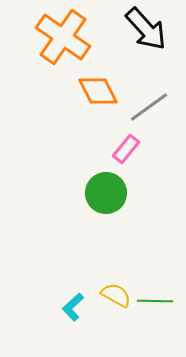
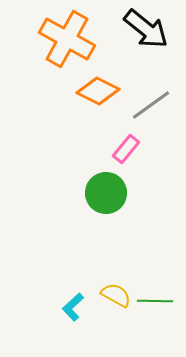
black arrow: rotated 9 degrees counterclockwise
orange cross: moved 4 px right, 2 px down; rotated 6 degrees counterclockwise
orange diamond: rotated 36 degrees counterclockwise
gray line: moved 2 px right, 2 px up
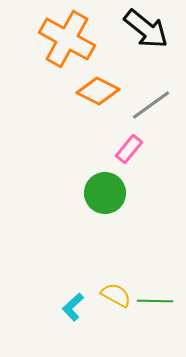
pink rectangle: moved 3 px right
green circle: moved 1 px left
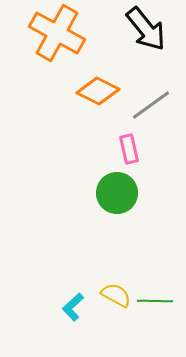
black arrow: rotated 12 degrees clockwise
orange cross: moved 10 px left, 6 px up
pink rectangle: rotated 52 degrees counterclockwise
green circle: moved 12 px right
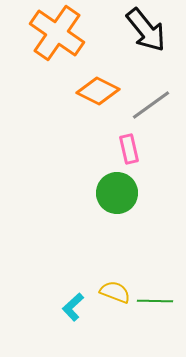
black arrow: moved 1 px down
orange cross: rotated 6 degrees clockwise
yellow semicircle: moved 1 px left, 3 px up; rotated 8 degrees counterclockwise
